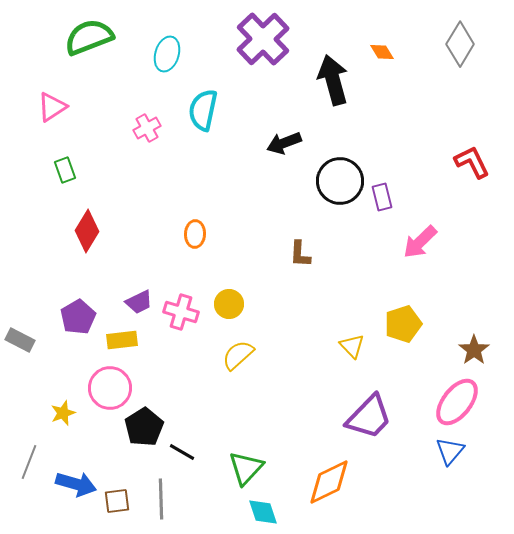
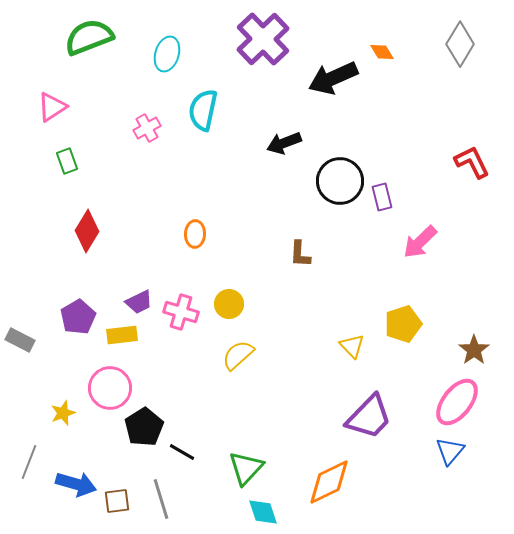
black arrow at (333, 80): moved 2 px up; rotated 99 degrees counterclockwise
green rectangle at (65, 170): moved 2 px right, 9 px up
yellow rectangle at (122, 340): moved 5 px up
gray line at (161, 499): rotated 15 degrees counterclockwise
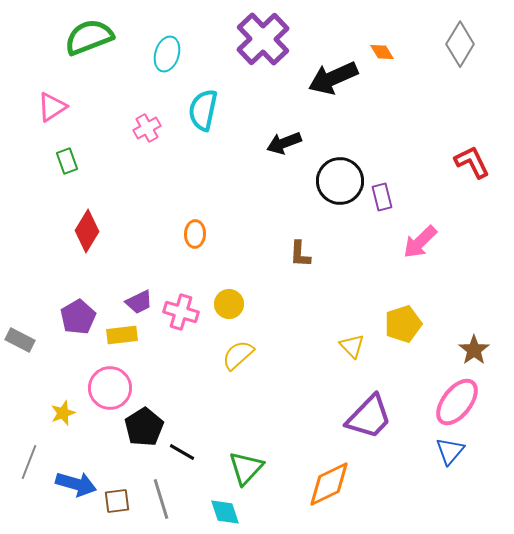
orange diamond at (329, 482): moved 2 px down
cyan diamond at (263, 512): moved 38 px left
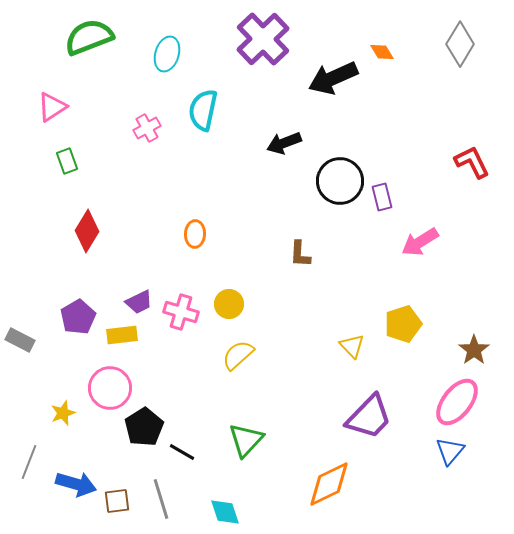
pink arrow at (420, 242): rotated 12 degrees clockwise
green triangle at (246, 468): moved 28 px up
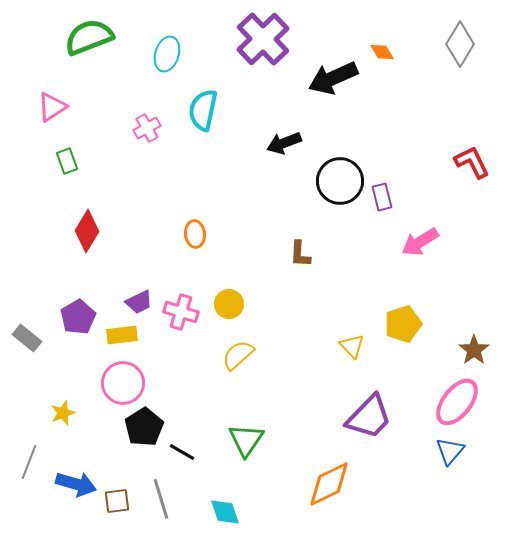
orange ellipse at (195, 234): rotated 8 degrees counterclockwise
gray rectangle at (20, 340): moved 7 px right, 2 px up; rotated 12 degrees clockwise
pink circle at (110, 388): moved 13 px right, 5 px up
green triangle at (246, 440): rotated 9 degrees counterclockwise
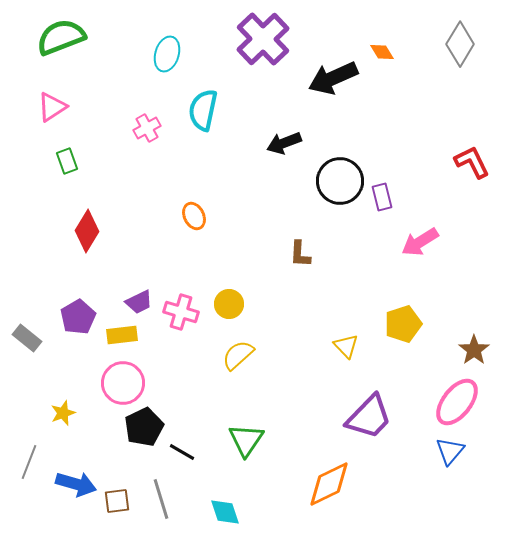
green semicircle at (89, 37): moved 28 px left
orange ellipse at (195, 234): moved 1 px left, 18 px up; rotated 20 degrees counterclockwise
yellow triangle at (352, 346): moved 6 px left
black pentagon at (144, 427): rotated 6 degrees clockwise
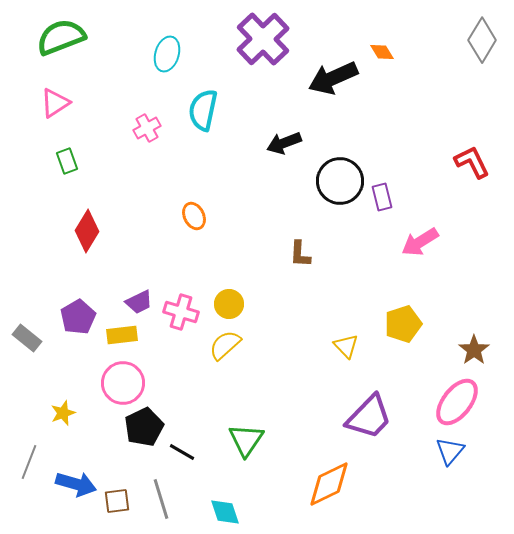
gray diamond at (460, 44): moved 22 px right, 4 px up
pink triangle at (52, 107): moved 3 px right, 4 px up
yellow semicircle at (238, 355): moved 13 px left, 10 px up
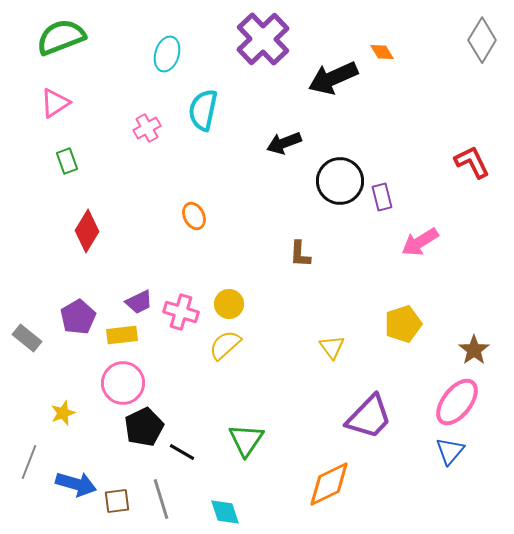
yellow triangle at (346, 346): moved 14 px left, 1 px down; rotated 8 degrees clockwise
